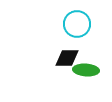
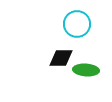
black diamond: moved 6 px left
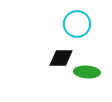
green ellipse: moved 1 px right, 2 px down
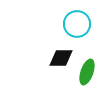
green ellipse: rotated 75 degrees counterclockwise
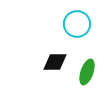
black diamond: moved 6 px left, 4 px down
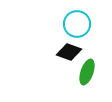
black diamond: moved 14 px right, 10 px up; rotated 20 degrees clockwise
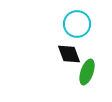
black diamond: moved 2 px down; rotated 50 degrees clockwise
